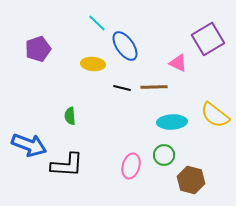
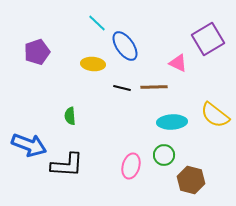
purple pentagon: moved 1 px left, 3 px down
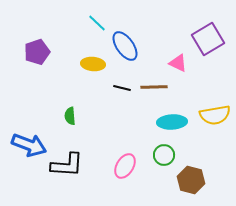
yellow semicircle: rotated 48 degrees counterclockwise
pink ellipse: moved 6 px left; rotated 15 degrees clockwise
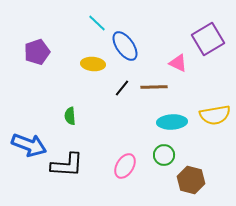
black line: rotated 66 degrees counterclockwise
